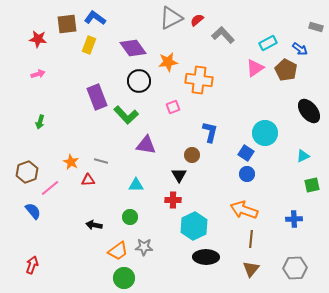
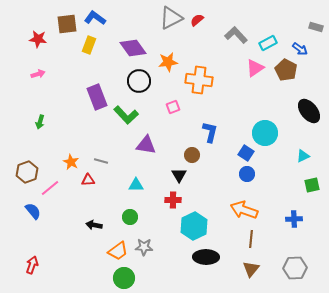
gray L-shape at (223, 35): moved 13 px right
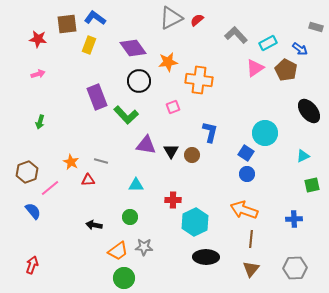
black triangle at (179, 175): moved 8 px left, 24 px up
cyan hexagon at (194, 226): moved 1 px right, 4 px up
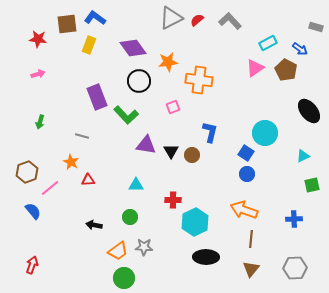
gray L-shape at (236, 35): moved 6 px left, 14 px up
gray line at (101, 161): moved 19 px left, 25 px up
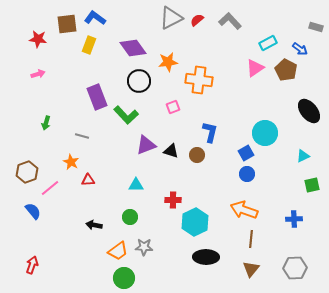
green arrow at (40, 122): moved 6 px right, 1 px down
purple triangle at (146, 145): rotated 30 degrees counterclockwise
black triangle at (171, 151): rotated 42 degrees counterclockwise
blue square at (246, 153): rotated 28 degrees clockwise
brown circle at (192, 155): moved 5 px right
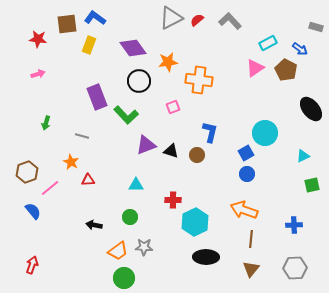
black ellipse at (309, 111): moved 2 px right, 2 px up
blue cross at (294, 219): moved 6 px down
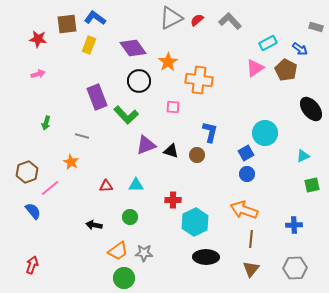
orange star at (168, 62): rotated 24 degrees counterclockwise
pink square at (173, 107): rotated 24 degrees clockwise
red triangle at (88, 180): moved 18 px right, 6 px down
gray star at (144, 247): moved 6 px down
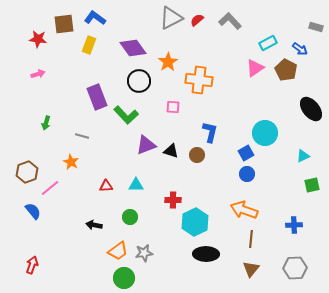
brown square at (67, 24): moved 3 px left
gray star at (144, 253): rotated 12 degrees counterclockwise
black ellipse at (206, 257): moved 3 px up
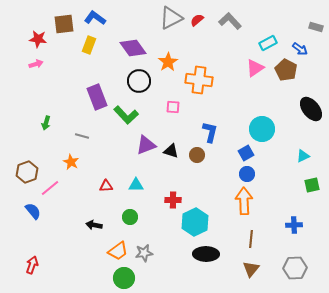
pink arrow at (38, 74): moved 2 px left, 10 px up
cyan circle at (265, 133): moved 3 px left, 4 px up
orange arrow at (244, 210): moved 9 px up; rotated 68 degrees clockwise
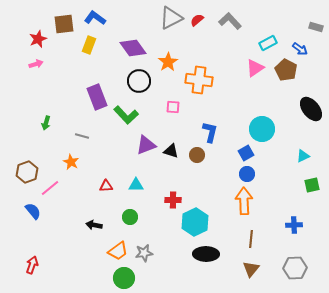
red star at (38, 39): rotated 30 degrees counterclockwise
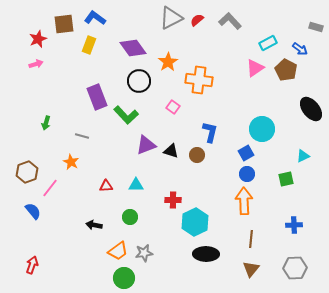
pink square at (173, 107): rotated 32 degrees clockwise
green square at (312, 185): moved 26 px left, 6 px up
pink line at (50, 188): rotated 12 degrees counterclockwise
